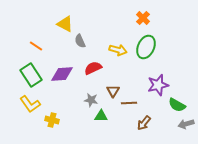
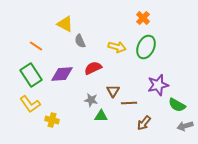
yellow arrow: moved 1 px left, 3 px up
gray arrow: moved 1 px left, 2 px down
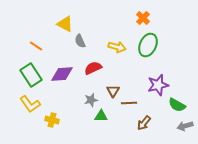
green ellipse: moved 2 px right, 2 px up
gray star: rotated 24 degrees counterclockwise
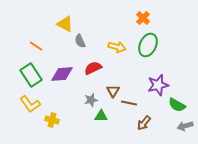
brown line: rotated 14 degrees clockwise
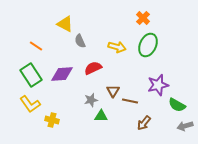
brown line: moved 1 px right, 2 px up
